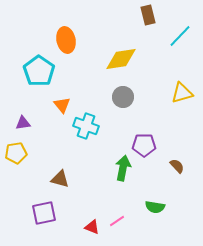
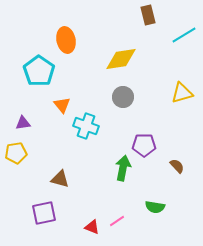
cyan line: moved 4 px right, 1 px up; rotated 15 degrees clockwise
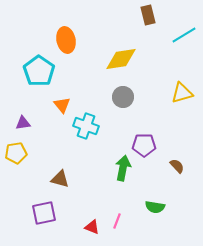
pink line: rotated 35 degrees counterclockwise
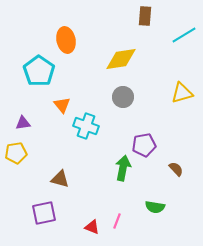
brown rectangle: moved 3 px left, 1 px down; rotated 18 degrees clockwise
purple pentagon: rotated 10 degrees counterclockwise
brown semicircle: moved 1 px left, 3 px down
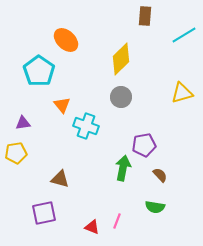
orange ellipse: rotated 35 degrees counterclockwise
yellow diamond: rotated 36 degrees counterclockwise
gray circle: moved 2 px left
brown semicircle: moved 16 px left, 6 px down
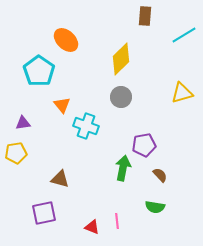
pink line: rotated 28 degrees counterclockwise
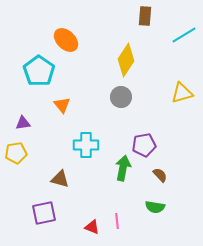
yellow diamond: moved 5 px right, 1 px down; rotated 12 degrees counterclockwise
cyan cross: moved 19 px down; rotated 20 degrees counterclockwise
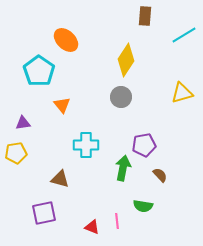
green semicircle: moved 12 px left, 1 px up
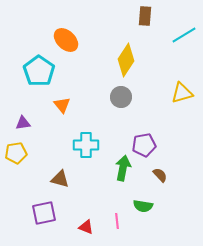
red triangle: moved 6 px left
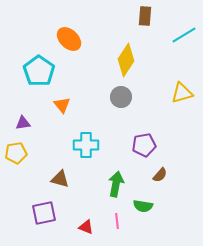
orange ellipse: moved 3 px right, 1 px up
green arrow: moved 7 px left, 16 px down
brown semicircle: rotated 84 degrees clockwise
